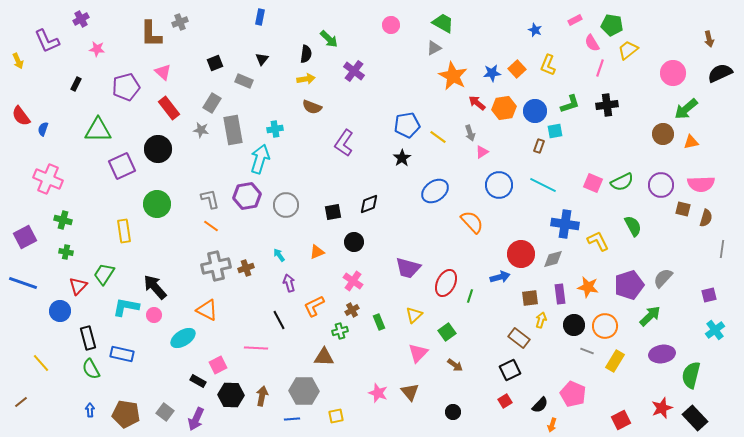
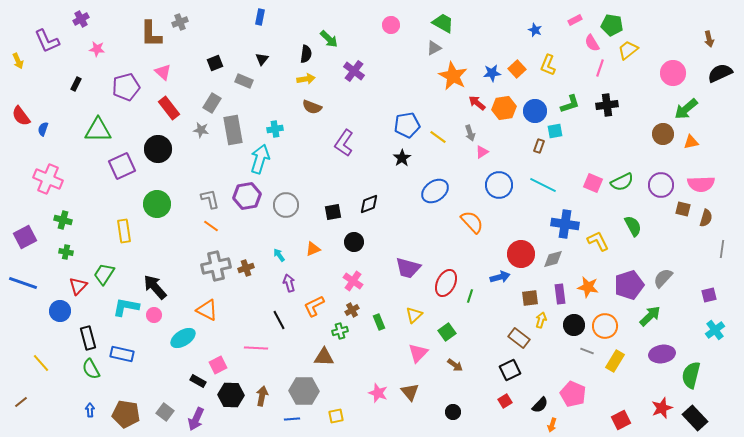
orange triangle at (317, 252): moved 4 px left, 3 px up
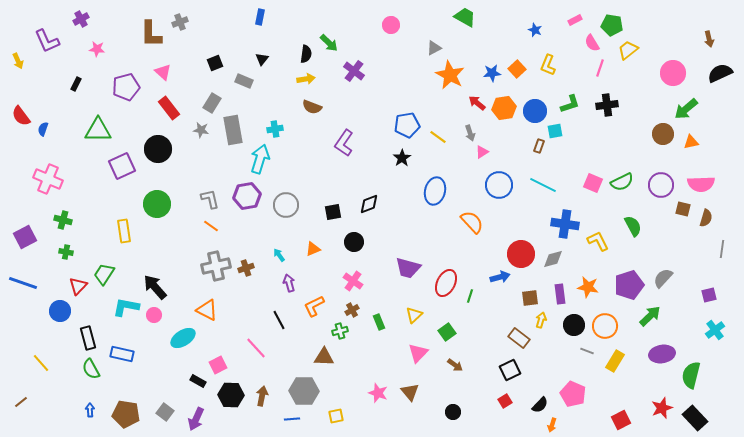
green trapezoid at (443, 23): moved 22 px right, 6 px up
green arrow at (329, 39): moved 4 px down
orange star at (453, 76): moved 3 px left, 1 px up
blue ellipse at (435, 191): rotated 40 degrees counterclockwise
pink line at (256, 348): rotated 45 degrees clockwise
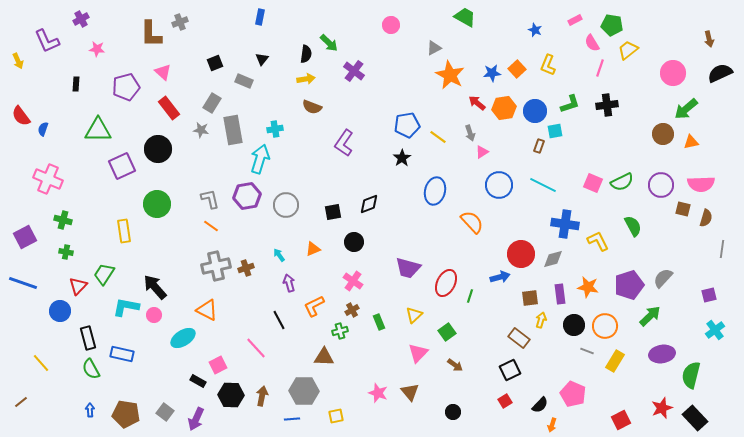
black rectangle at (76, 84): rotated 24 degrees counterclockwise
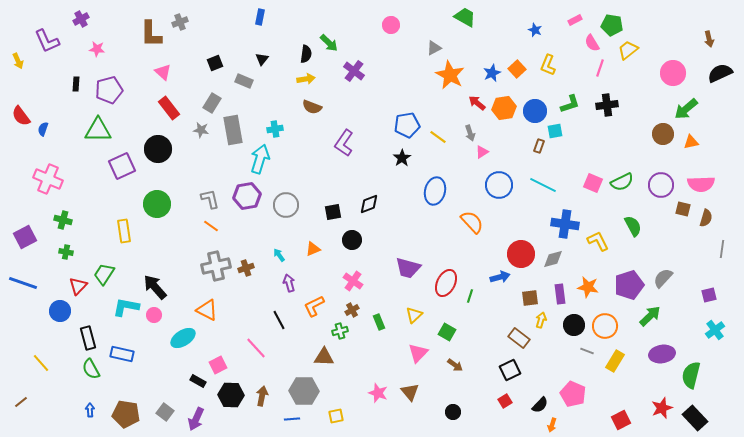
blue star at (492, 73): rotated 18 degrees counterclockwise
purple pentagon at (126, 87): moved 17 px left, 3 px down
black circle at (354, 242): moved 2 px left, 2 px up
green square at (447, 332): rotated 24 degrees counterclockwise
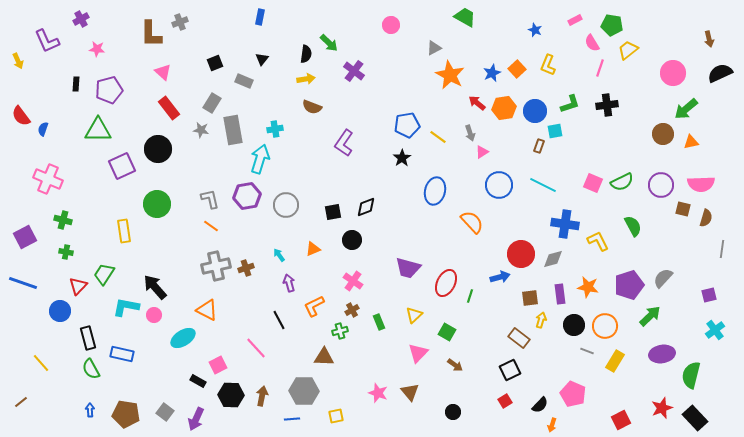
black diamond at (369, 204): moved 3 px left, 3 px down
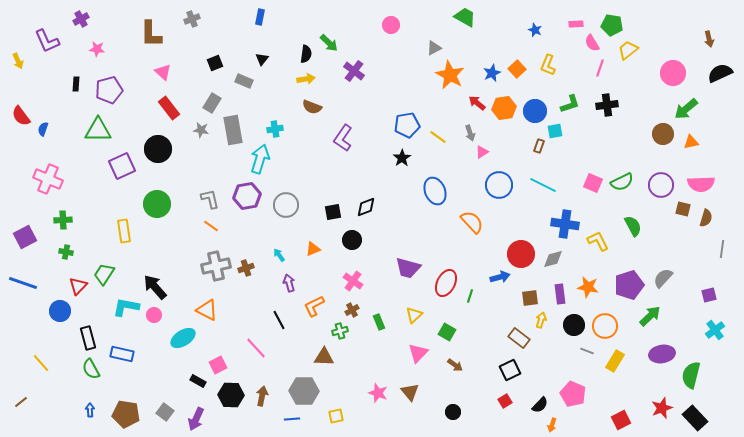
pink rectangle at (575, 20): moved 1 px right, 4 px down; rotated 24 degrees clockwise
gray cross at (180, 22): moved 12 px right, 3 px up
purple L-shape at (344, 143): moved 1 px left, 5 px up
blue ellipse at (435, 191): rotated 36 degrees counterclockwise
green cross at (63, 220): rotated 18 degrees counterclockwise
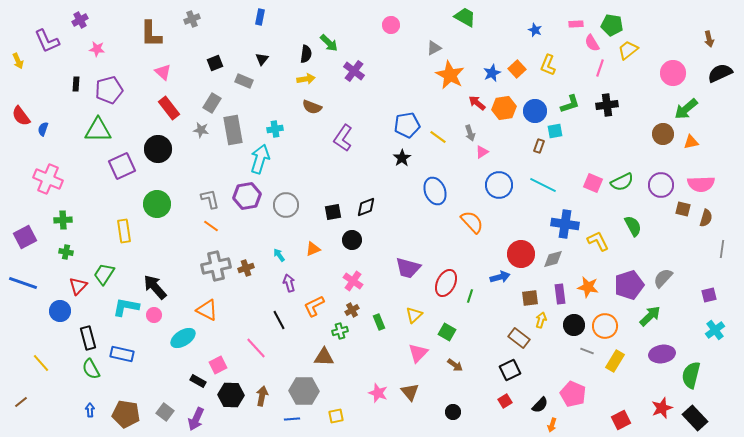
purple cross at (81, 19): moved 1 px left, 1 px down
